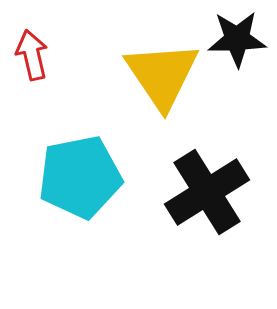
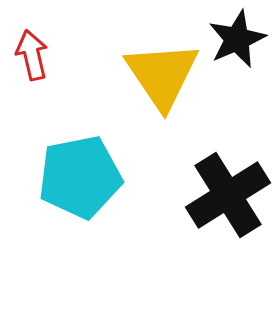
black star: rotated 22 degrees counterclockwise
black cross: moved 21 px right, 3 px down
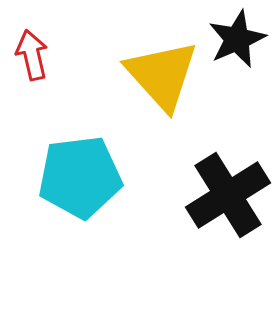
yellow triangle: rotated 8 degrees counterclockwise
cyan pentagon: rotated 4 degrees clockwise
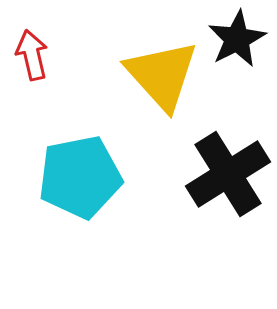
black star: rotated 4 degrees counterclockwise
cyan pentagon: rotated 4 degrees counterclockwise
black cross: moved 21 px up
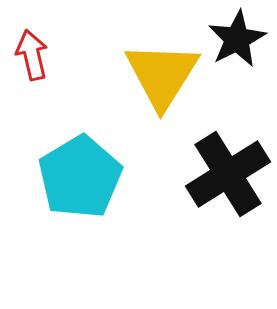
yellow triangle: rotated 14 degrees clockwise
cyan pentagon: rotated 20 degrees counterclockwise
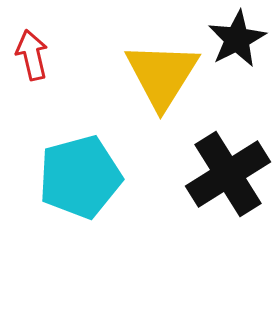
cyan pentagon: rotated 16 degrees clockwise
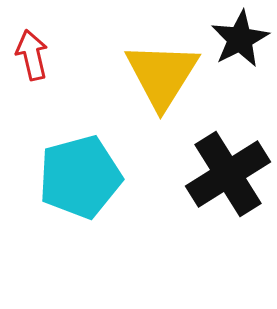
black star: moved 3 px right
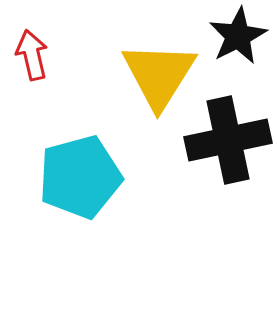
black star: moved 2 px left, 3 px up
yellow triangle: moved 3 px left
black cross: moved 34 px up; rotated 20 degrees clockwise
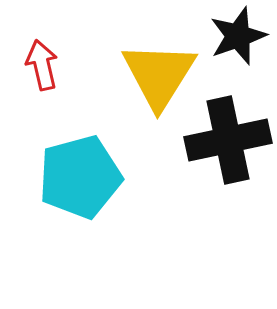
black star: rotated 8 degrees clockwise
red arrow: moved 10 px right, 10 px down
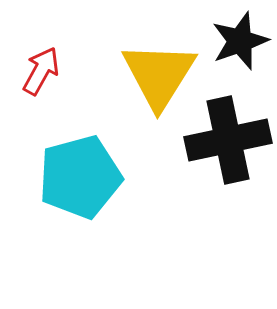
black star: moved 2 px right, 5 px down
red arrow: moved 1 px left, 6 px down; rotated 42 degrees clockwise
